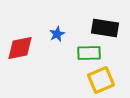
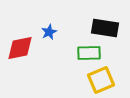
blue star: moved 8 px left, 2 px up
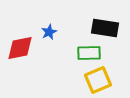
yellow square: moved 3 px left
